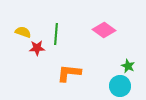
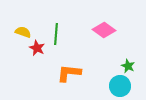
red star: rotated 28 degrees clockwise
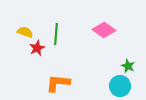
yellow semicircle: moved 2 px right
red star: rotated 21 degrees clockwise
orange L-shape: moved 11 px left, 10 px down
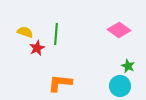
pink diamond: moved 15 px right
orange L-shape: moved 2 px right
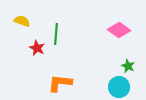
yellow semicircle: moved 3 px left, 11 px up
red star: rotated 21 degrees counterclockwise
cyan circle: moved 1 px left, 1 px down
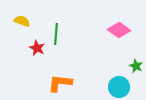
green star: moved 8 px right
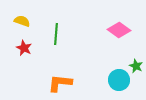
red star: moved 13 px left
cyan circle: moved 7 px up
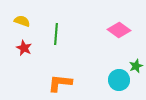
green star: rotated 24 degrees clockwise
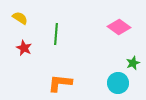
yellow semicircle: moved 2 px left, 3 px up; rotated 14 degrees clockwise
pink diamond: moved 3 px up
green star: moved 3 px left, 3 px up
cyan circle: moved 1 px left, 3 px down
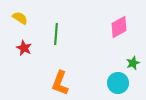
pink diamond: rotated 65 degrees counterclockwise
orange L-shape: rotated 75 degrees counterclockwise
